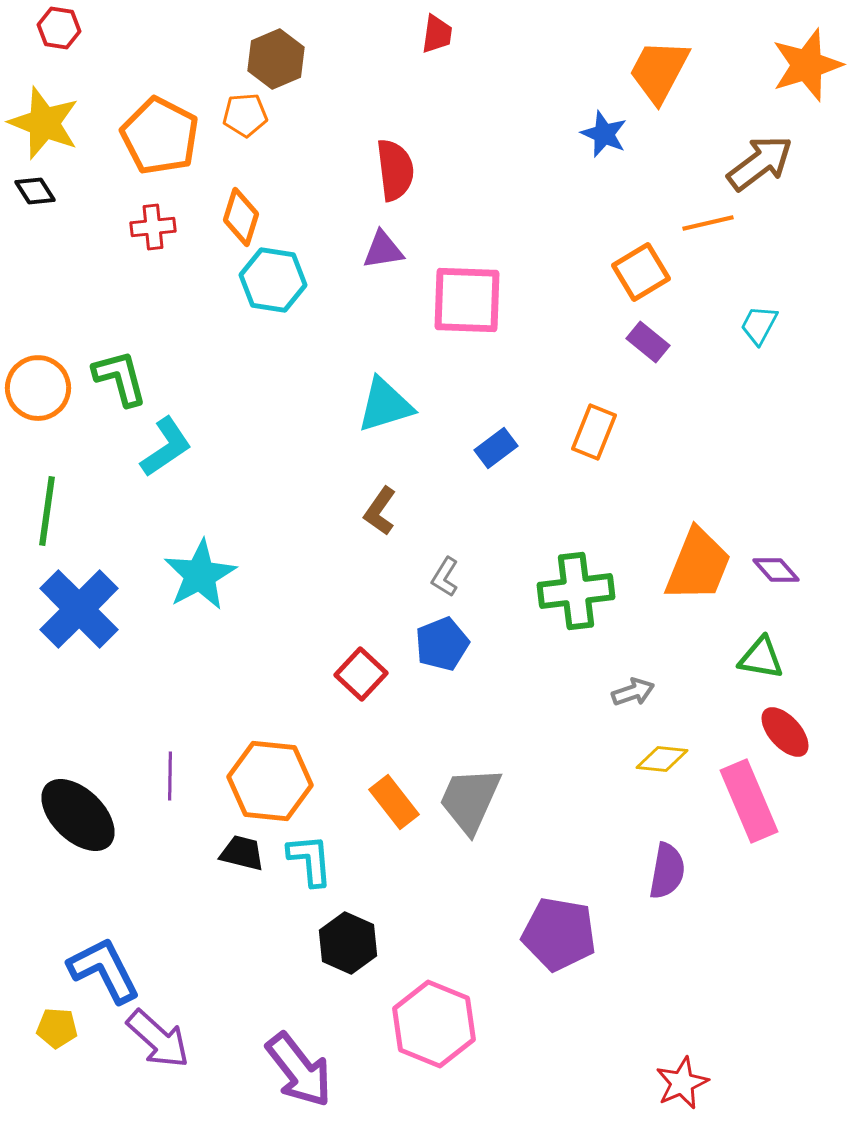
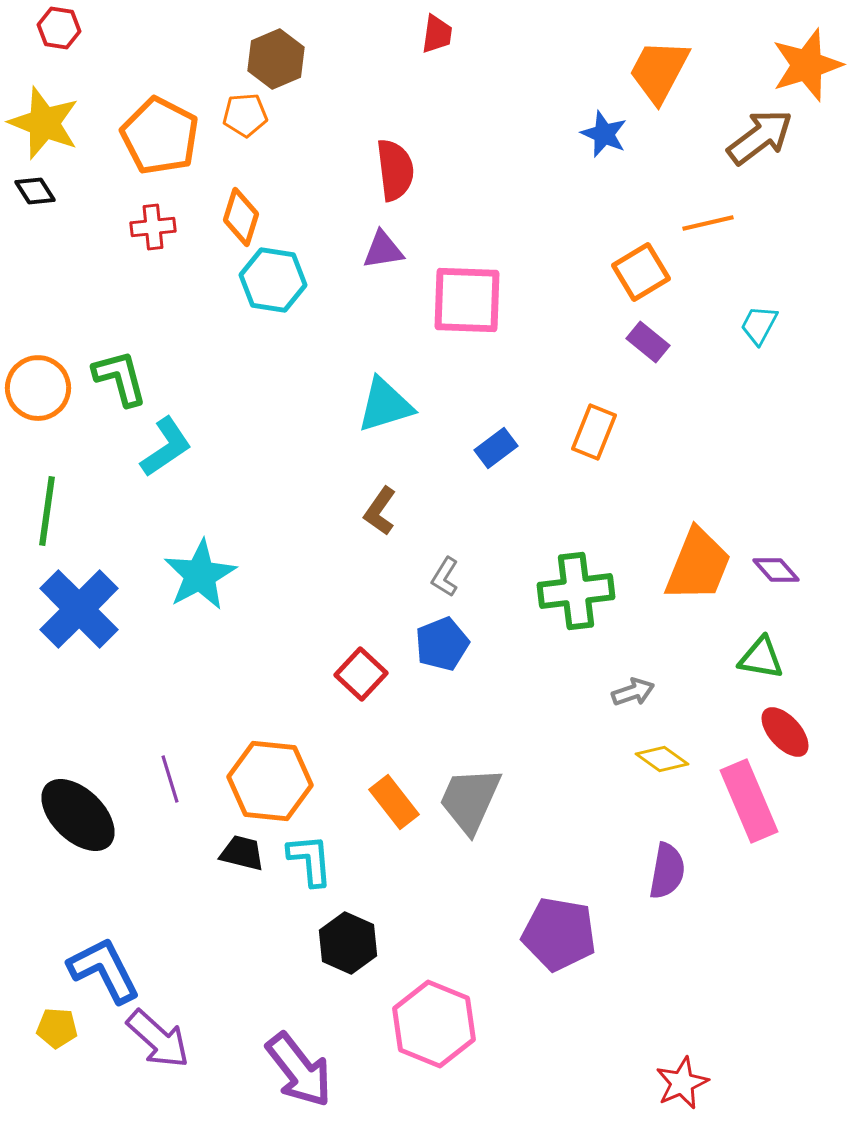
brown arrow at (760, 163): moved 26 px up
yellow diamond at (662, 759): rotated 30 degrees clockwise
purple line at (170, 776): moved 3 px down; rotated 18 degrees counterclockwise
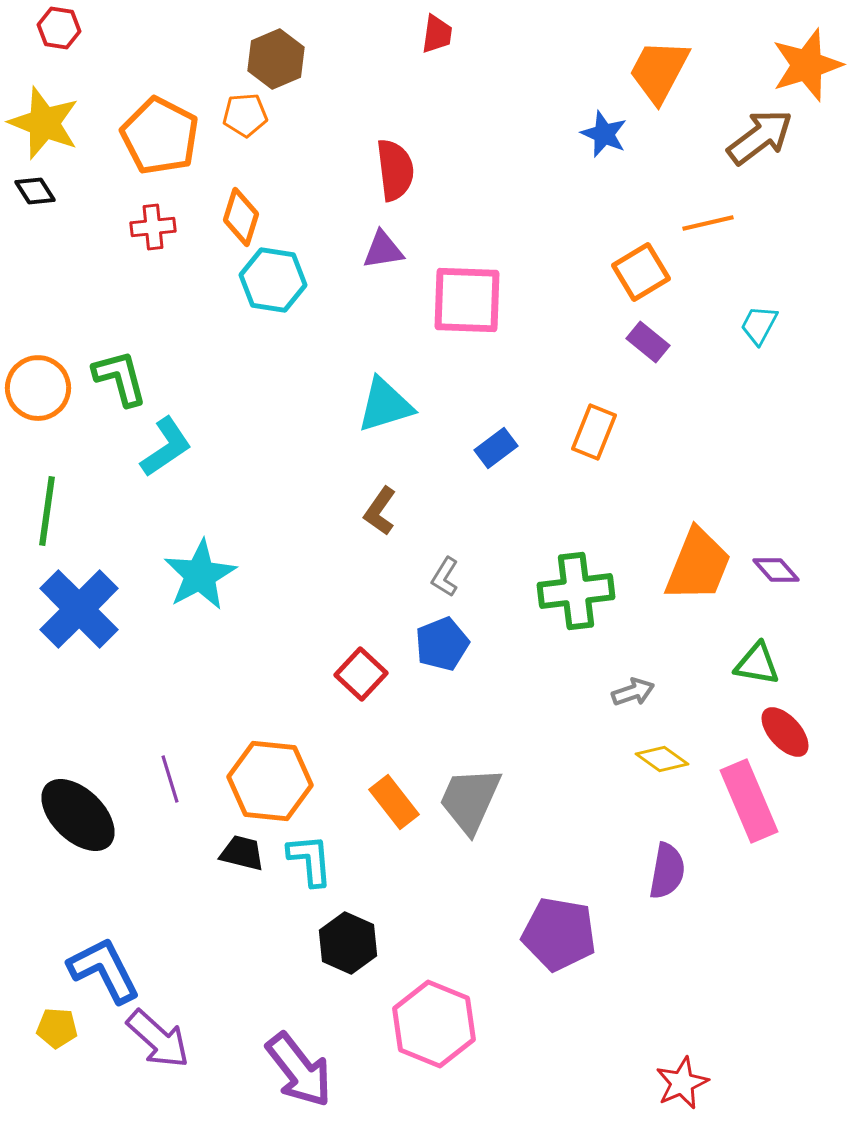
green triangle at (761, 658): moved 4 px left, 6 px down
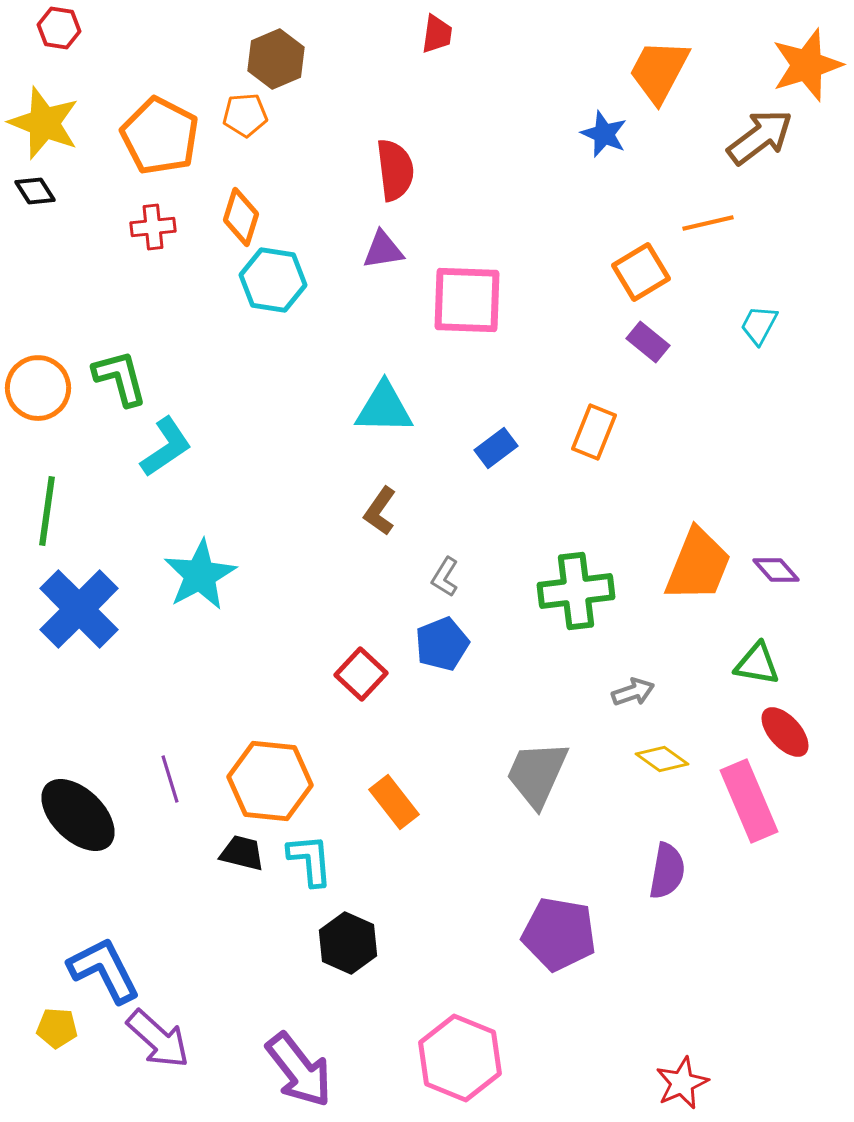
cyan triangle at (385, 405): moved 1 px left, 3 px down; rotated 18 degrees clockwise
gray trapezoid at (470, 800): moved 67 px right, 26 px up
pink hexagon at (434, 1024): moved 26 px right, 34 px down
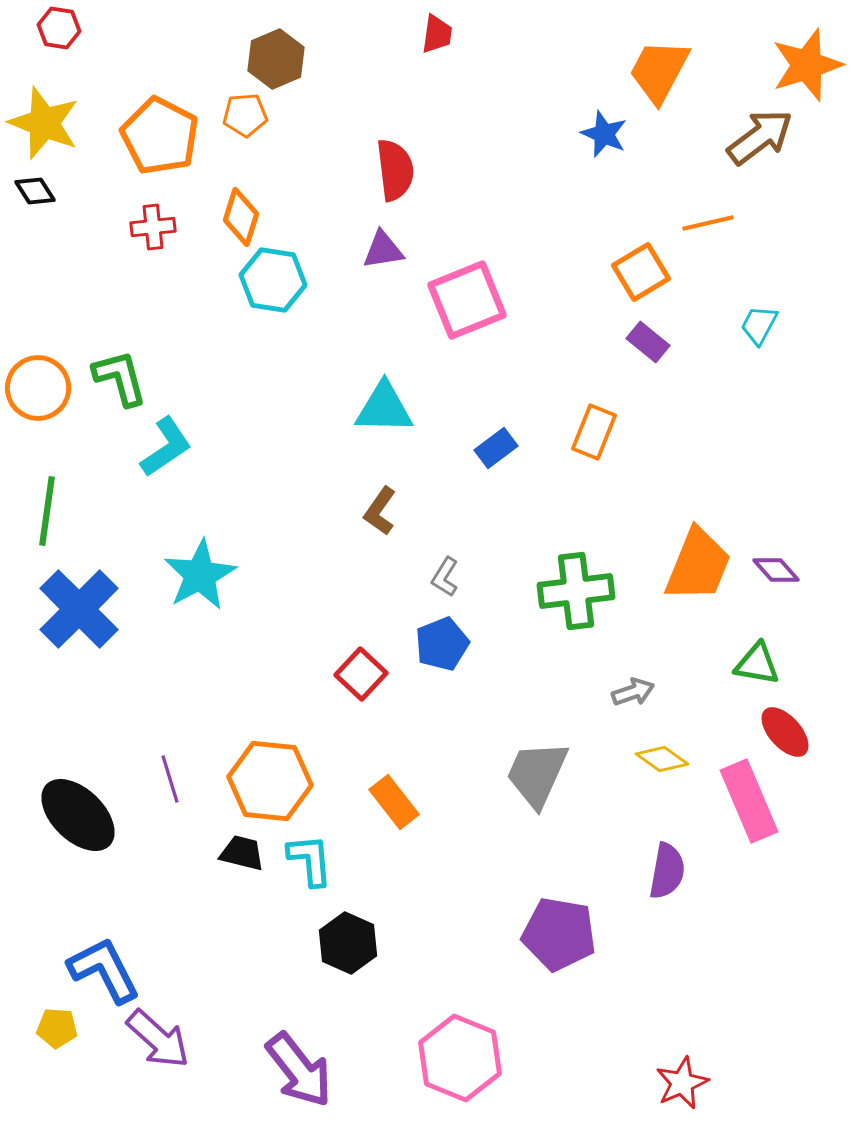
pink square at (467, 300): rotated 24 degrees counterclockwise
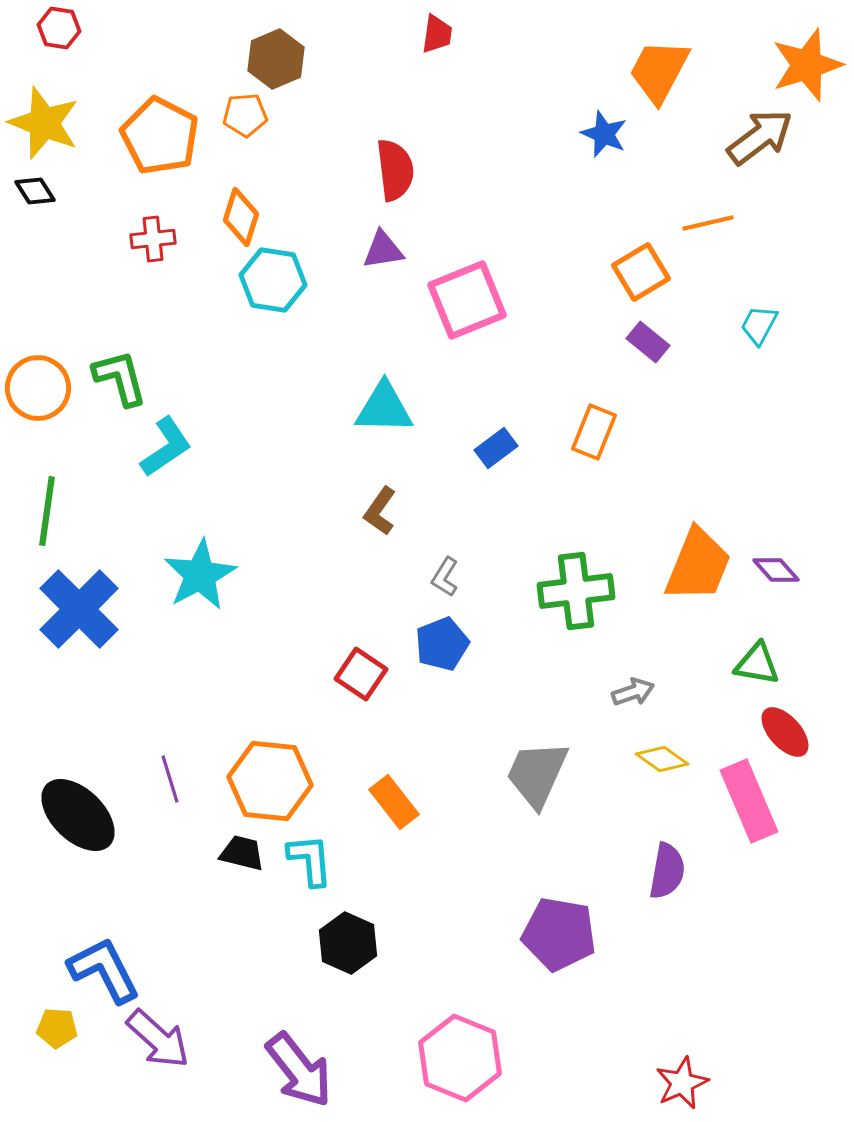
red cross at (153, 227): moved 12 px down
red square at (361, 674): rotated 9 degrees counterclockwise
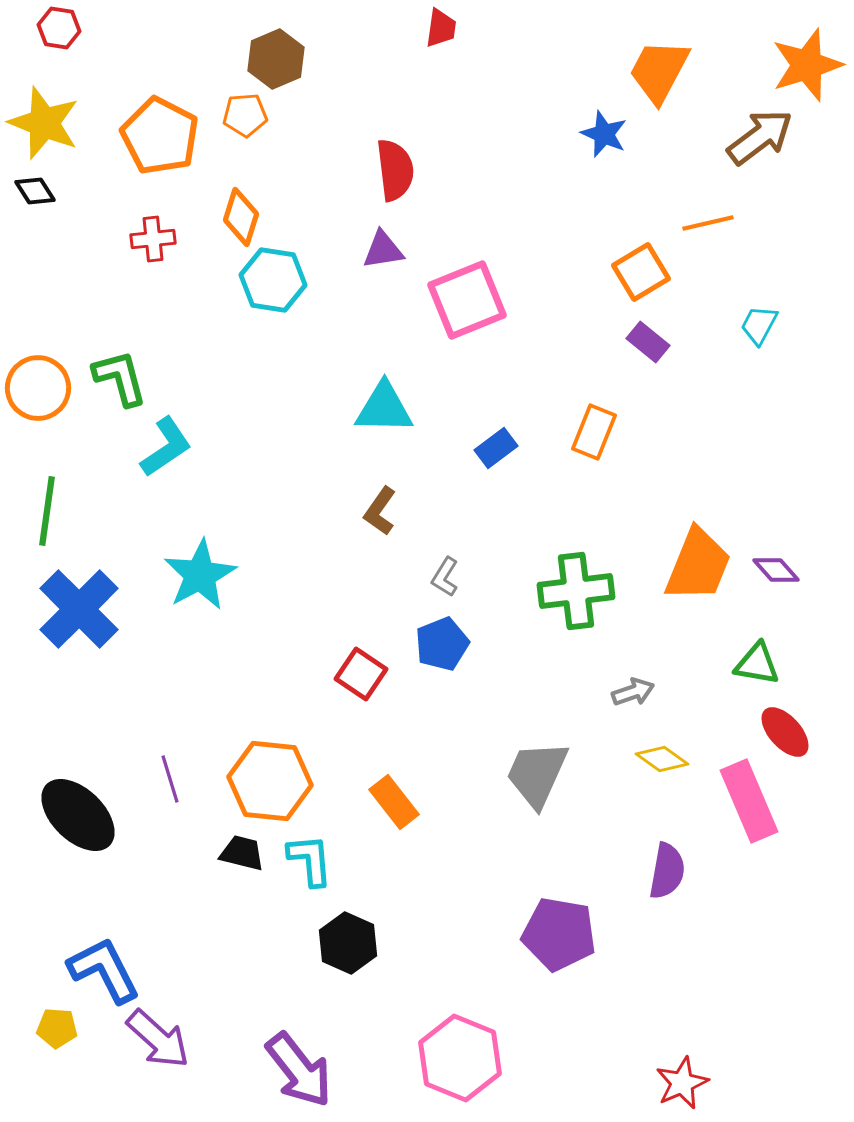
red trapezoid at (437, 34): moved 4 px right, 6 px up
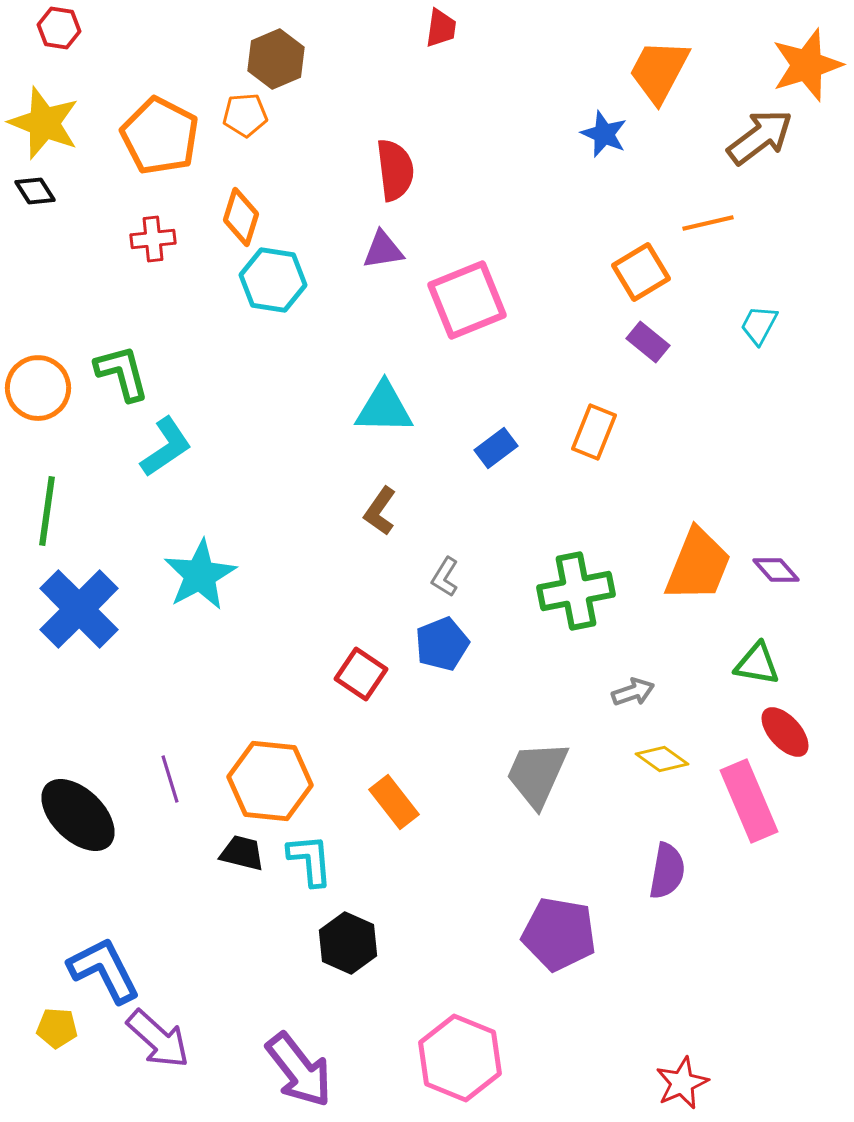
green L-shape at (120, 378): moved 2 px right, 5 px up
green cross at (576, 591): rotated 4 degrees counterclockwise
